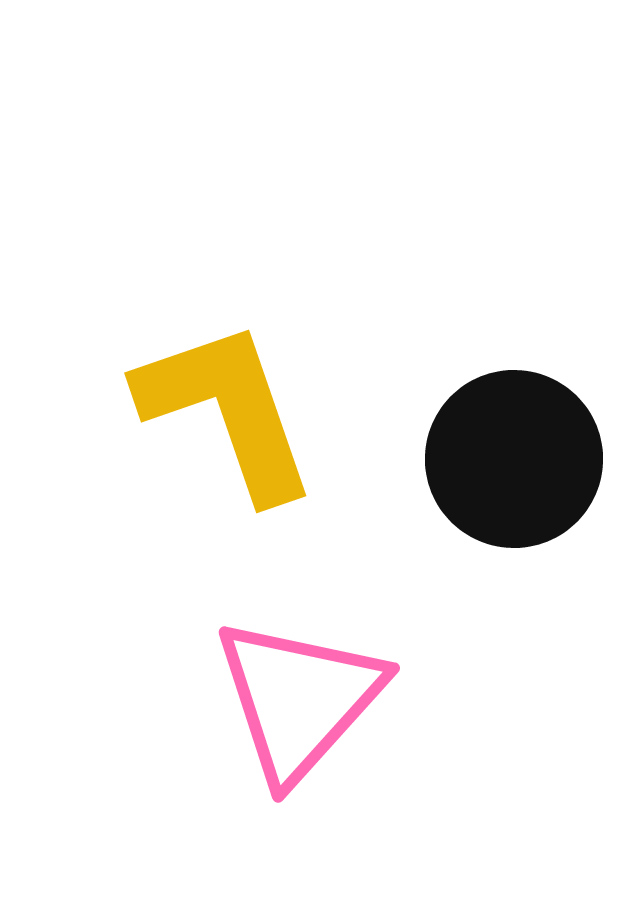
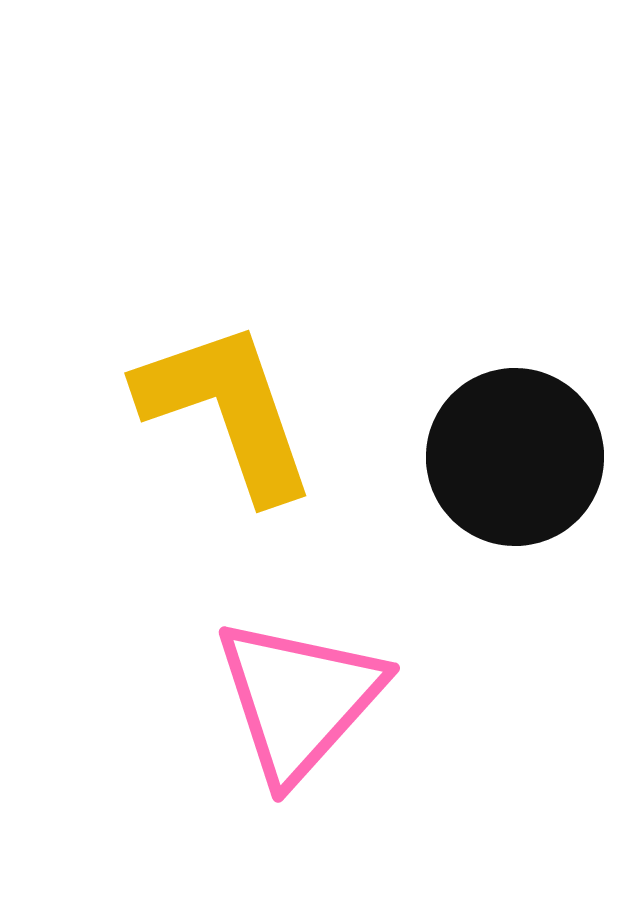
black circle: moved 1 px right, 2 px up
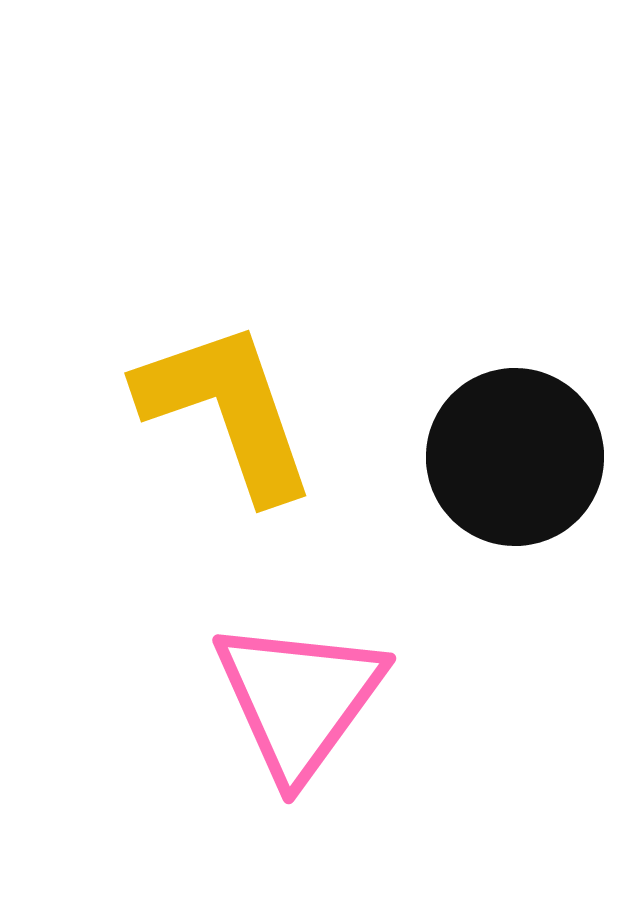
pink triangle: rotated 6 degrees counterclockwise
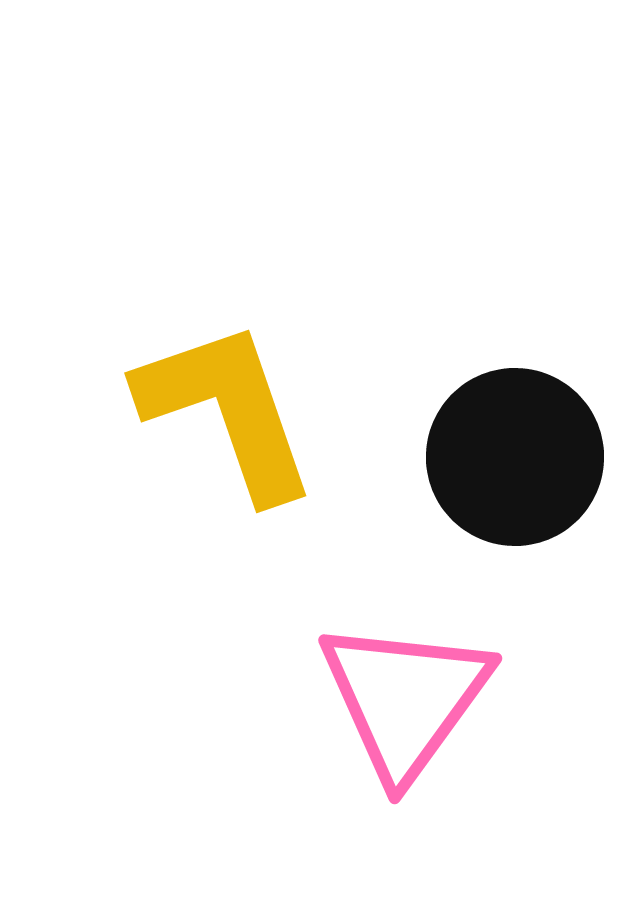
pink triangle: moved 106 px right
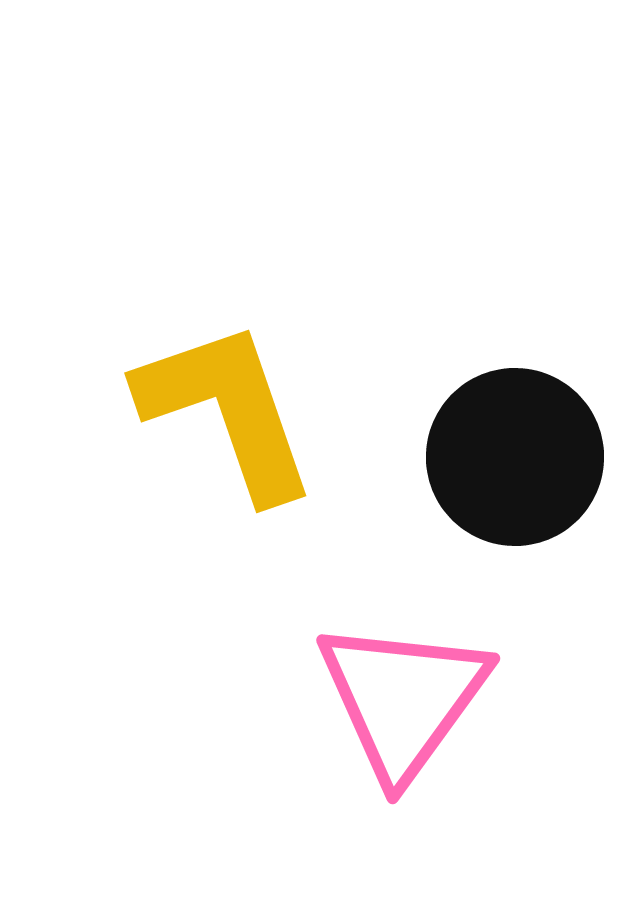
pink triangle: moved 2 px left
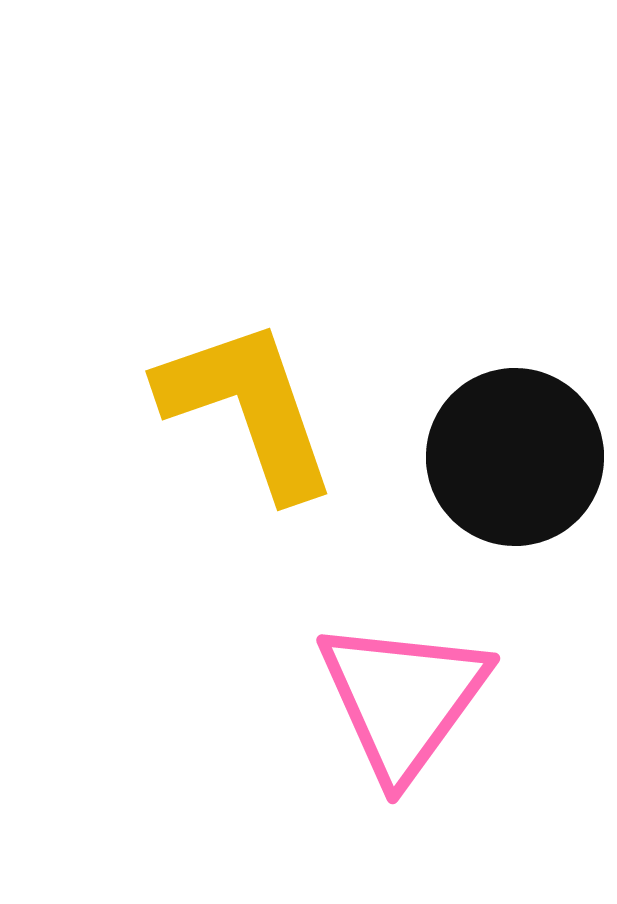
yellow L-shape: moved 21 px right, 2 px up
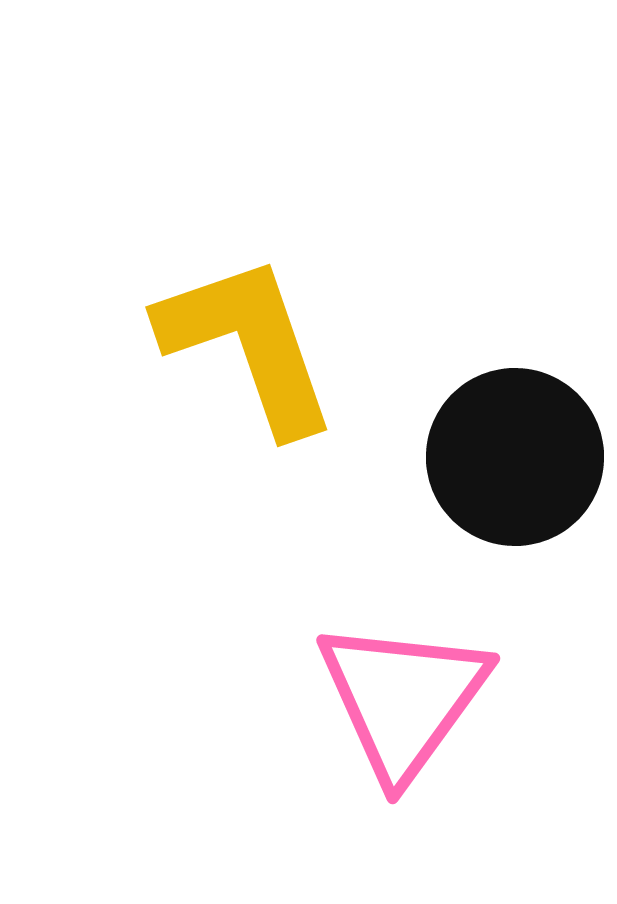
yellow L-shape: moved 64 px up
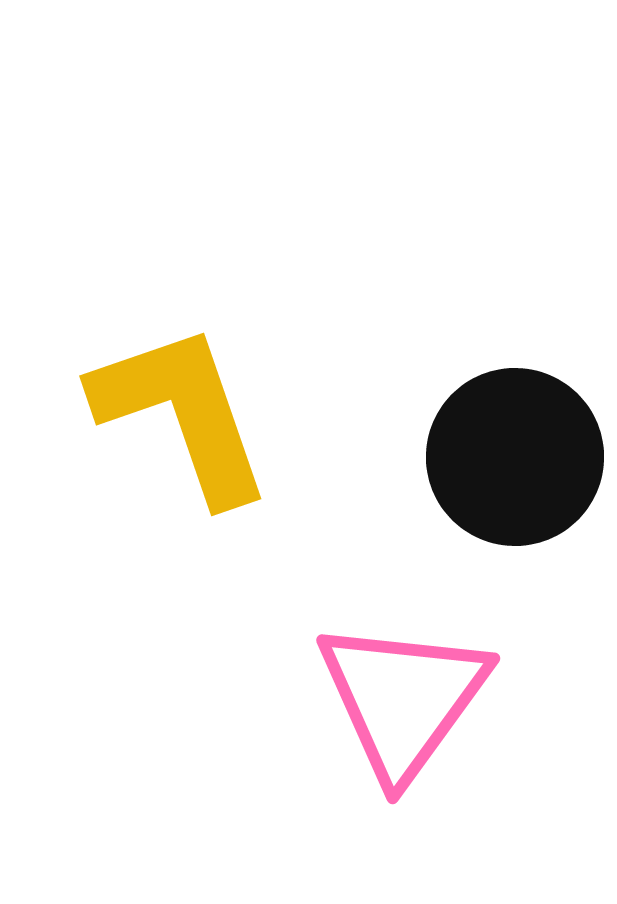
yellow L-shape: moved 66 px left, 69 px down
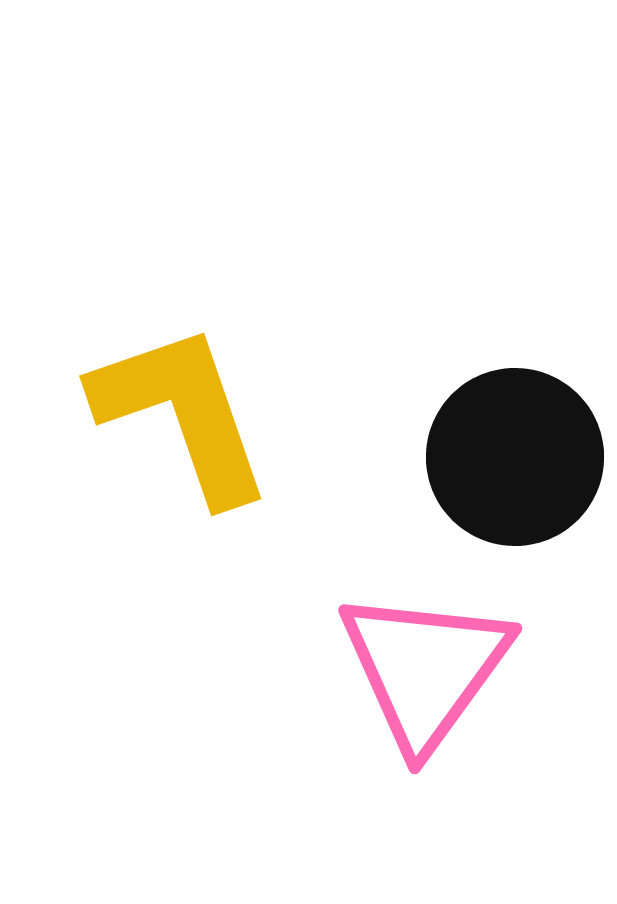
pink triangle: moved 22 px right, 30 px up
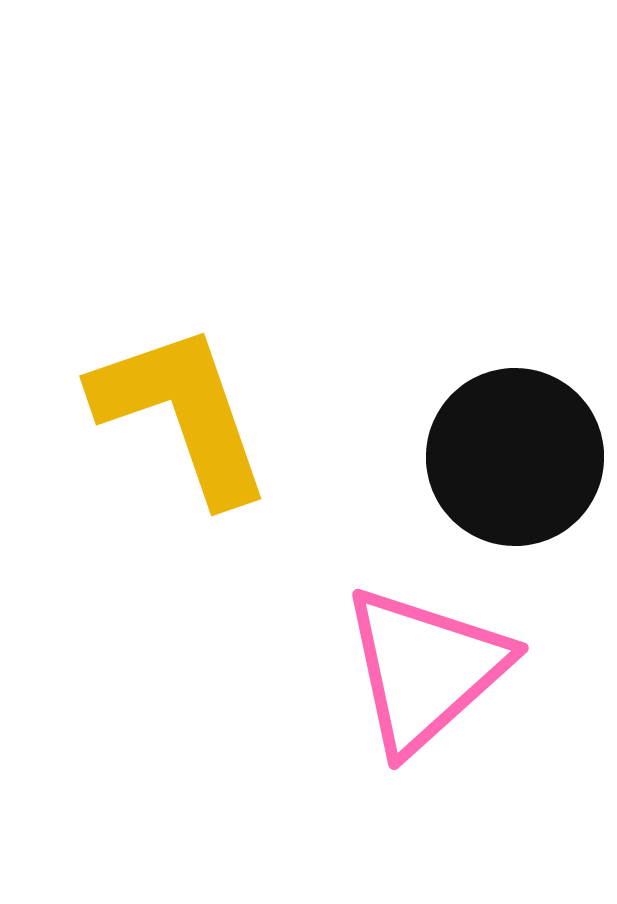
pink triangle: rotated 12 degrees clockwise
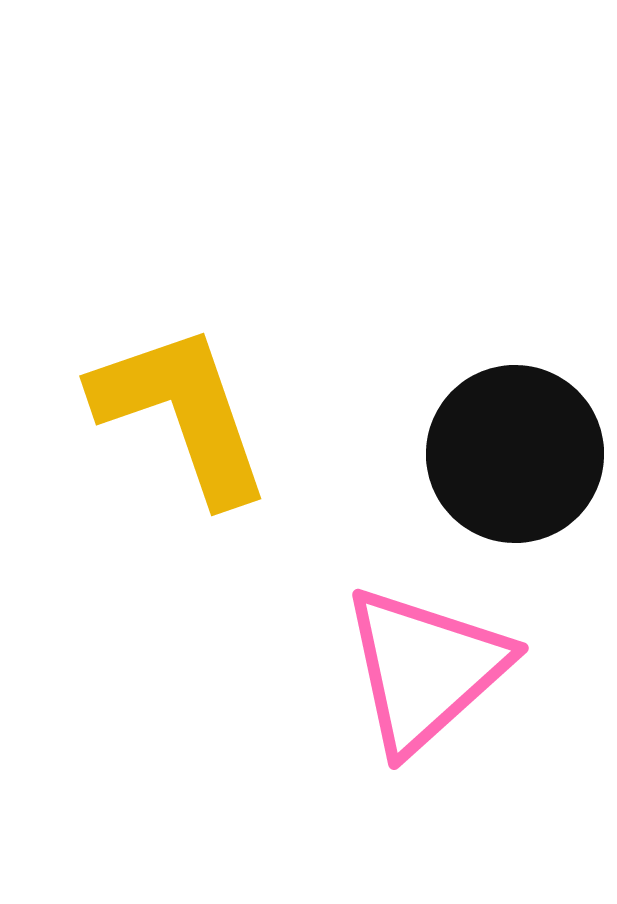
black circle: moved 3 px up
